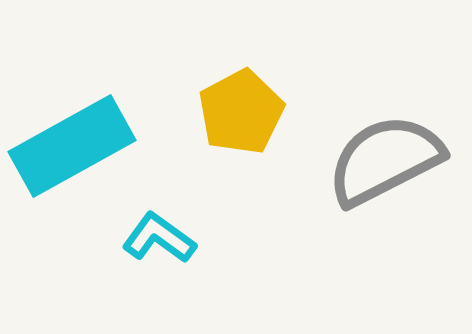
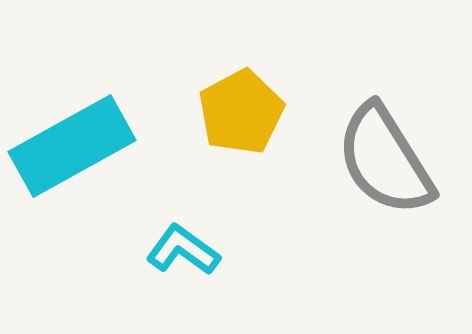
gray semicircle: rotated 95 degrees counterclockwise
cyan L-shape: moved 24 px right, 12 px down
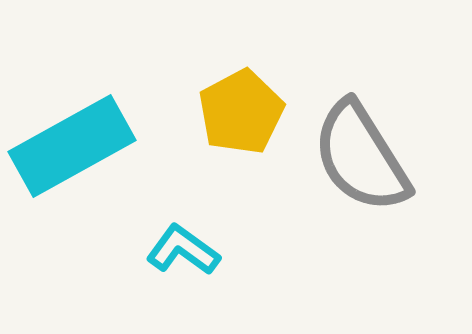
gray semicircle: moved 24 px left, 3 px up
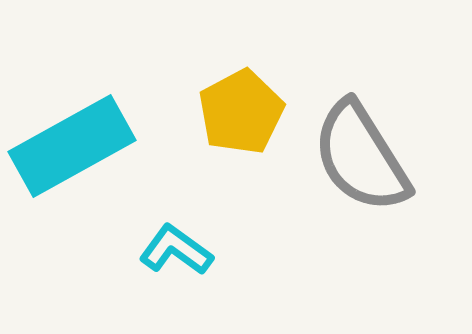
cyan L-shape: moved 7 px left
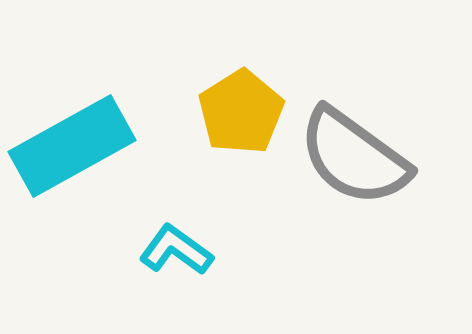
yellow pentagon: rotated 4 degrees counterclockwise
gray semicircle: moved 7 px left; rotated 22 degrees counterclockwise
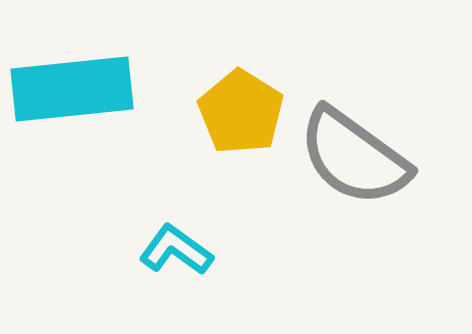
yellow pentagon: rotated 8 degrees counterclockwise
cyan rectangle: moved 57 px up; rotated 23 degrees clockwise
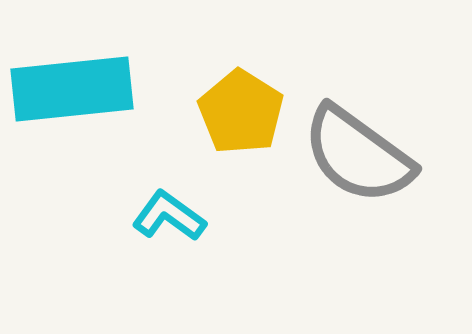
gray semicircle: moved 4 px right, 2 px up
cyan L-shape: moved 7 px left, 34 px up
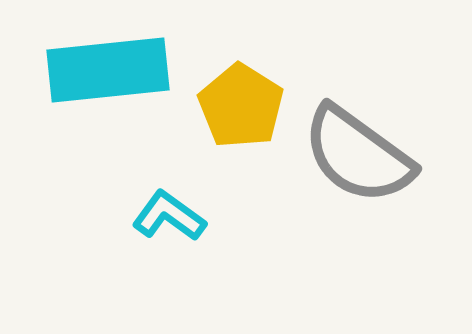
cyan rectangle: moved 36 px right, 19 px up
yellow pentagon: moved 6 px up
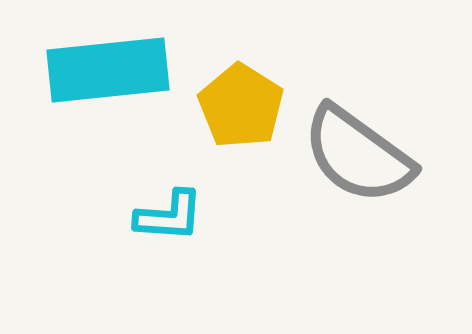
cyan L-shape: rotated 148 degrees clockwise
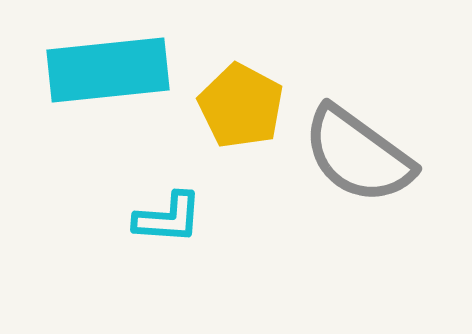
yellow pentagon: rotated 4 degrees counterclockwise
cyan L-shape: moved 1 px left, 2 px down
